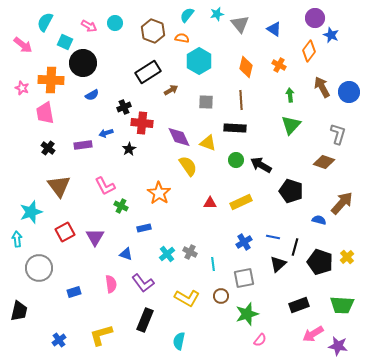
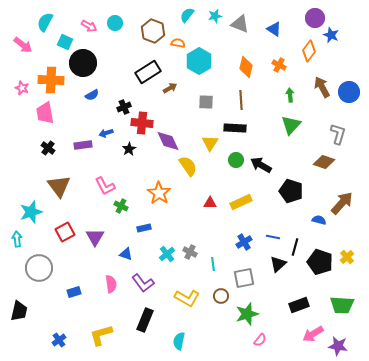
cyan star at (217, 14): moved 2 px left, 2 px down
gray triangle at (240, 24): rotated 30 degrees counterclockwise
orange semicircle at (182, 38): moved 4 px left, 5 px down
brown arrow at (171, 90): moved 1 px left, 2 px up
purple diamond at (179, 137): moved 11 px left, 4 px down
yellow triangle at (208, 143): moved 2 px right; rotated 42 degrees clockwise
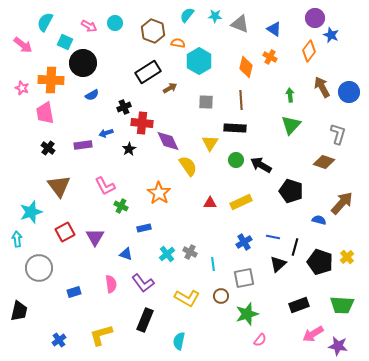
cyan star at (215, 16): rotated 16 degrees clockwise
orange cross at (279, 65): moved 9 px left, 8 px up
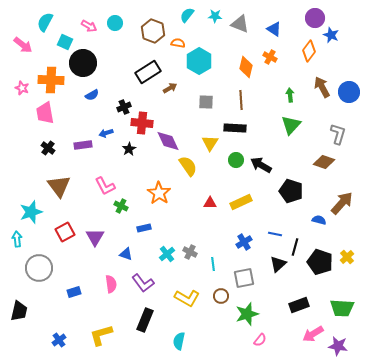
blue line at (273, 237): moved 2 px right, 3 px up
green trapezoid at (342, 305): moved 3 px down
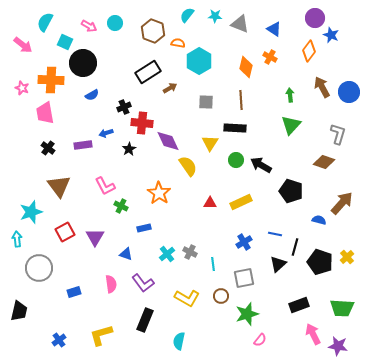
pink arrow at (313, 334): rotated 95 degrees clockwise
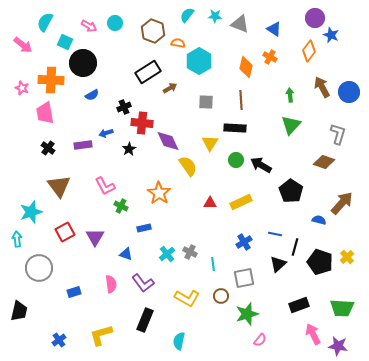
black pentagon at (291, 191): rotated 15 degrees clockwise
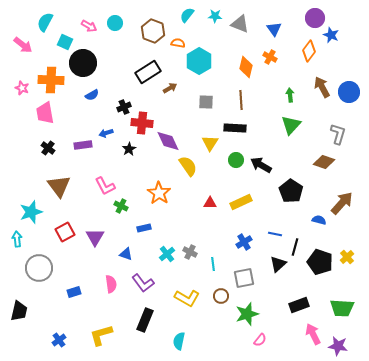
blue triangle at (274, 29): rotated 21 degrees clockwise
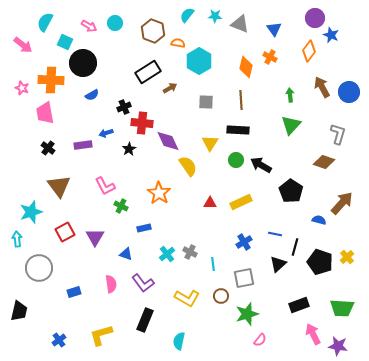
black rectangle at (235, 128): moved 3 px right, 2 px down
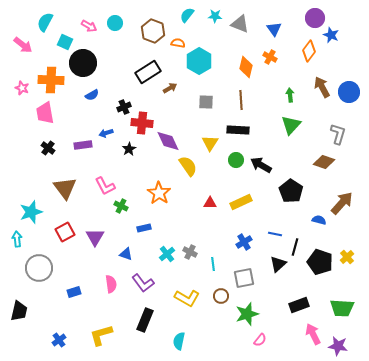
brown triangle at (59, 186): moved 6 px right, 2 px down
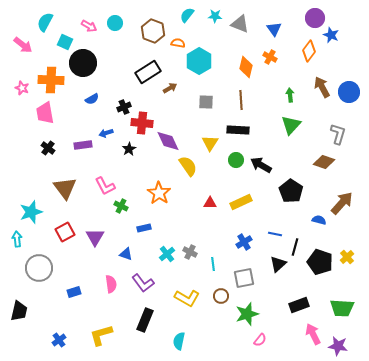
blue semicircle at (92, 95): moved 4 px down
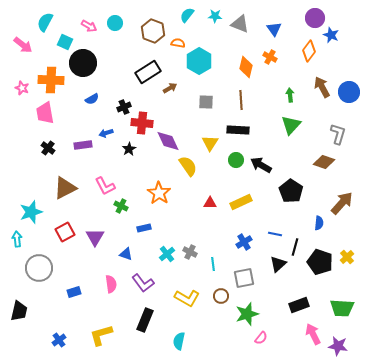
brown triangle at (65, 188): rotated 40 degrees clockwise
blue semicircle at (319, 220): moved 3 px down; rotated 80 degrees clockwise
pink semicircle at (260, 340): moved 1 px right, 2 px up
